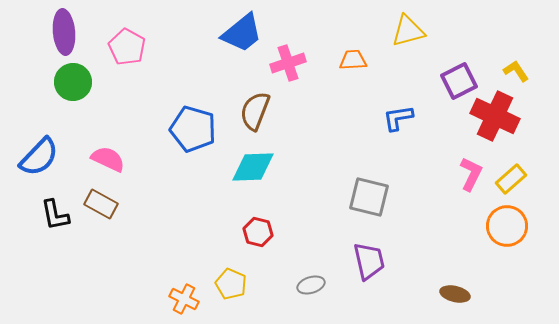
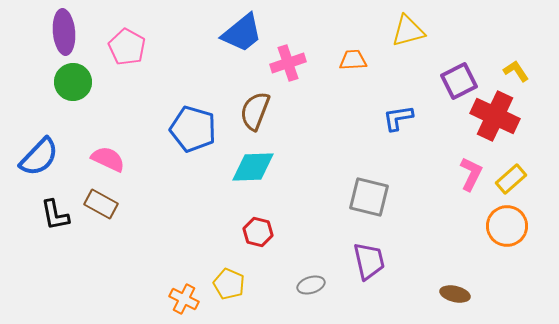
yellow pentagon: moved 2 px left
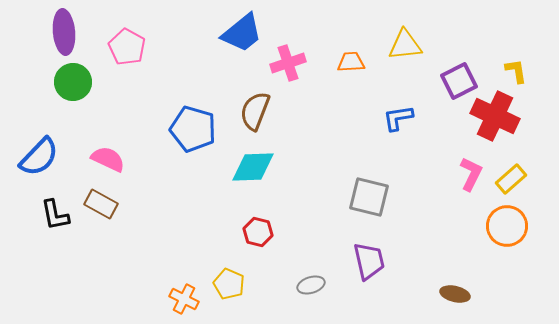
yellow triangle: moved 3 px left, 14 px down; rotated 9 degrees clockwise
orange trapezoid: moved 2 px left, 2 px down
yellow L-shape: rotated 24 degrees clockwise
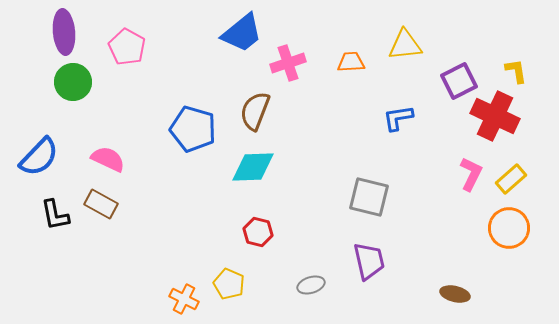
orange circle: moved 2 px right, 2 px down
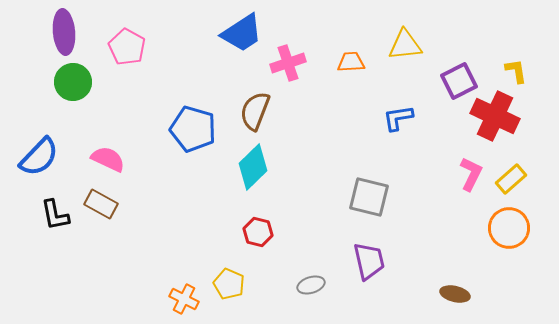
blue trapezoid: rotated 6 degrees clockwise
cyan diamond: rotated 42 degrees counterclockwise
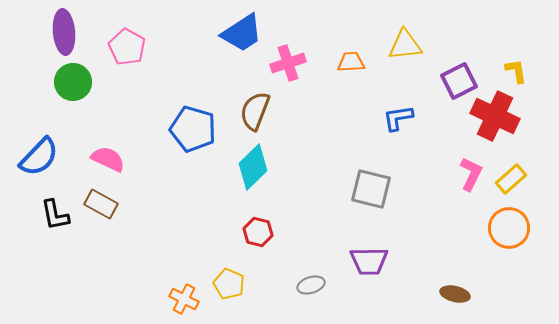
gray square: moved 2 px right, 8 px up
purple trapezoid: rotated 102 degrees clockwise
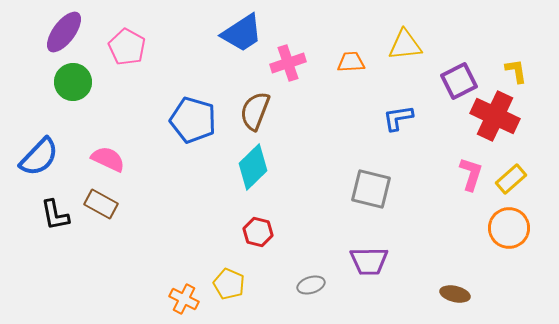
purple ellipse: rotated 42 degrees clockwise
blue pentagon: moved 9 px up
pink L-shape: rotated 8 degrees counterclockwise
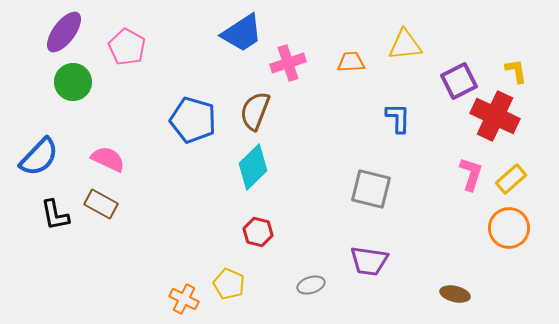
blue L-shape: rotated 100 degrees clockwise
purple trapezoid: rotated 9 degrees clockwise
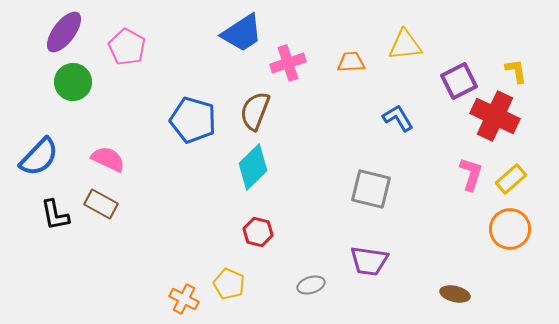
blue L-shape: rotated 32 degrees counterclockwise
orange circle: moved 1 px right, 1 px down
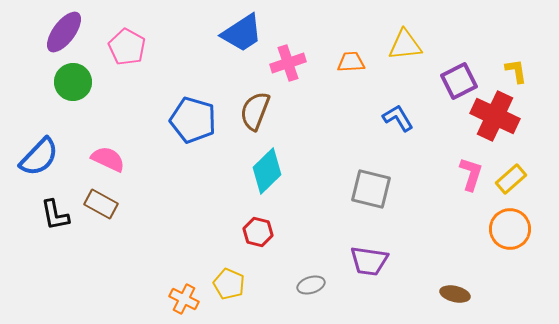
cyan diamond: moved 14 px right, 4 px down
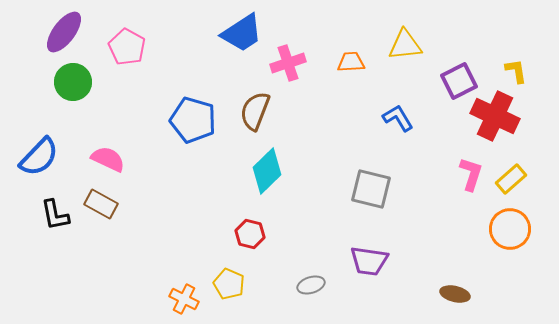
red hexagon: moved 8 px left, 2 px down
